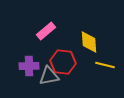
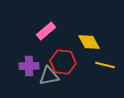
yellow diamond: rotated 25 degrees counterclockwise
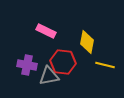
pink rectangle: rotated 66 degrees clockwise
yellow diamond: moved 2 px left; rotated 40 degrees clockwise
purple cross: moved 2 px left, 1 px up; rotated 12 degrees clockwise
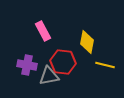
pink rectangle: moved 3 px left; rotated 36 degrees clockwise
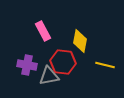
yellow diamond: moved 7 px left, 1 px up
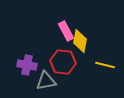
pink rectangle: moved 23 px right
gray triangle: moved 3 px left, 5 px down
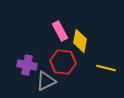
pink rectangle: moved 6 px left
yellow line: moved 1 px right, 3 px down
gray triangle: rotated 15 degrees counterclockwise
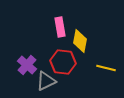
pink rectangle: moved 4 px up; rotated 18 degrees clockwise
purple cross: rotated 30 degrees clockwise
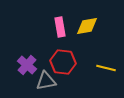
yellow diamond: moved 7 px right, 15 px up; rotated 70 degrees clockwise
gray triangle: rotated 15 degrees clockwise
